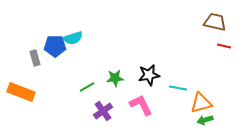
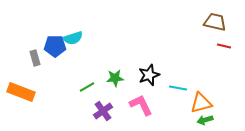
black star: rotated 10 degrees counterclockwise
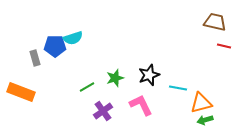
green star: rotated 12 degrees counterclockwise
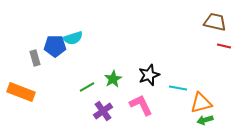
green star: moved 2 px left, 1 px down; rotated 12 degrees counterclockwise
